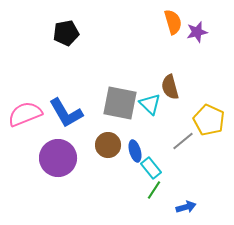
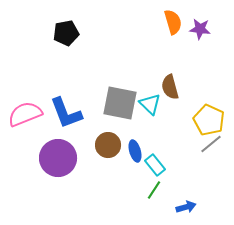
purple star: moved 3 px right, 3 px up; rotated 20 degrees clockwise
blue L-shape: rotated 9 degrees clockwise
gray line: moved 28 px right, 3 px down
cyan rectangle: moved 4 px right, 3 px up
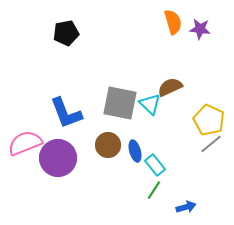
brown semicircle: rotated 80 degrees clockwise
pink semicircle: moved 29 px down
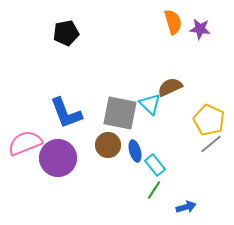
gray square: moved 10 px down
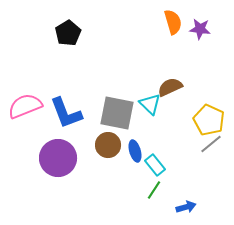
black pentagon: moved 2 px right; rotated 20 degrees counterclockwise
gray square: moved 3 px left
pink semicircle: moved 37 px up
